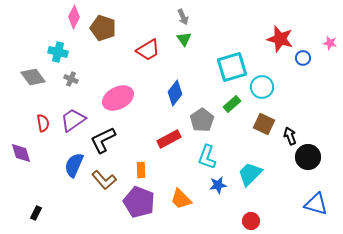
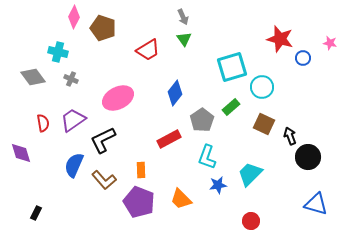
green rectangle: moved 1 px left, 3 px down
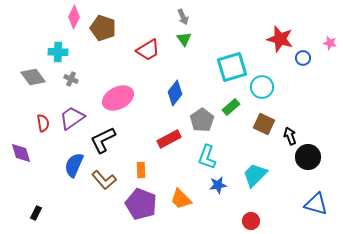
cyan cross: rotated 12 degrees counterclockwise
purple trapezoid: moved 1 px left, 2 px up
cyan trapezoid: moved 5 px right, 1 px down
purple pentagon: moved 2 px right, 2 px down
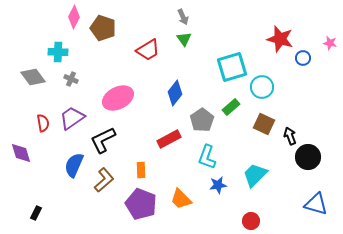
brown L-shape: rotated 90 degrees counterclockwise
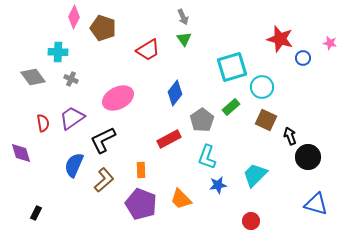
brown square: moved 2 px right, 4 px up
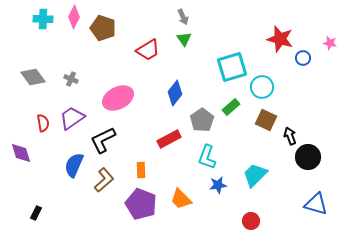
cyan cross: moved 15 px left, 33 px up
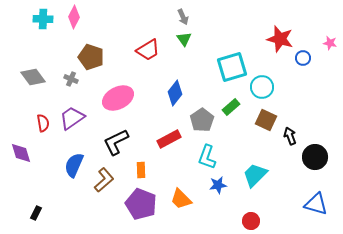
brown pentagon: moved 12 px left, 29 px down
black L-shape: moved 13 px right, 2 px down
black circle: moved 7 px right
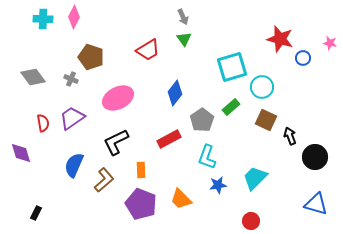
cyan trapezoid: moved 3 px down
